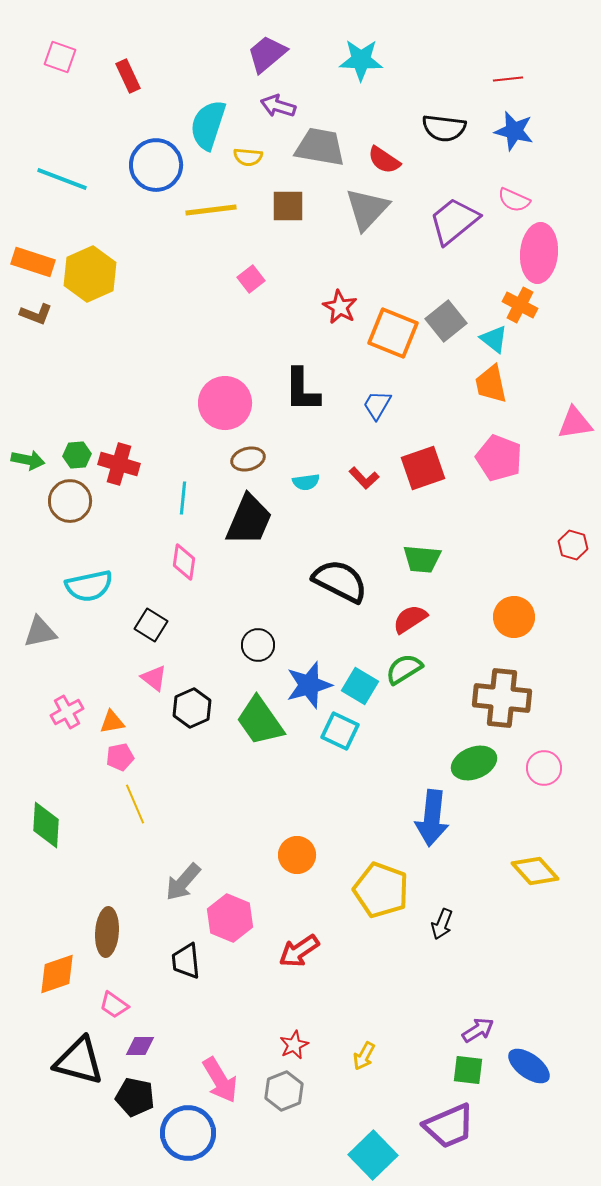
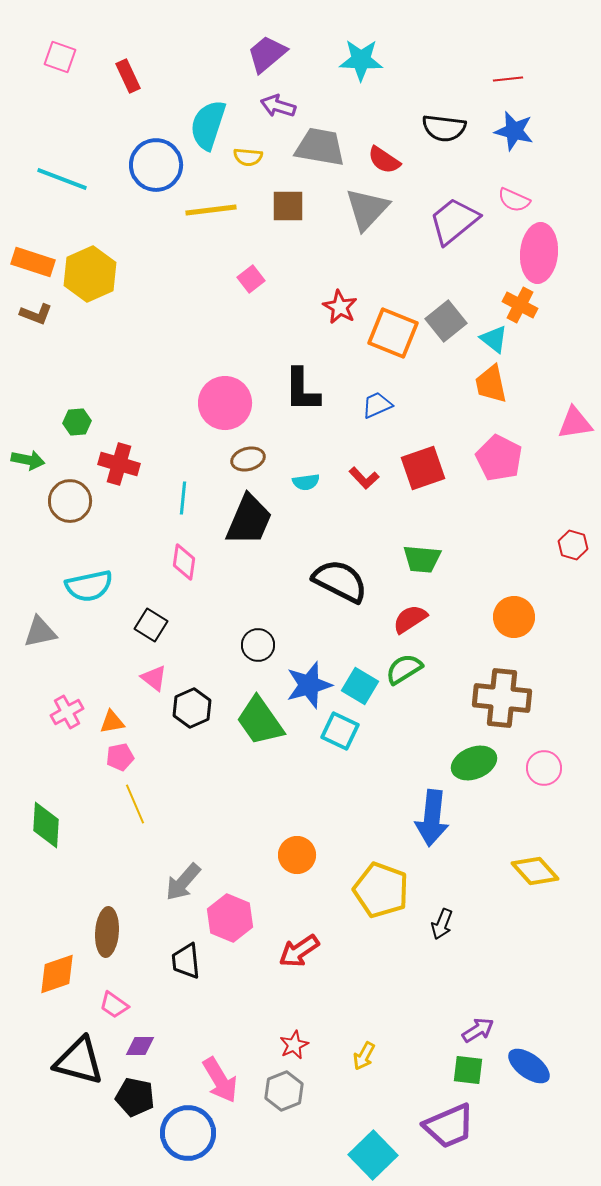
blue trapezoid at (377, 405): rotated 36 degrees clockwise
green hexagon at (77, 455): moved 33 px up
pink pentagon at (499, 458): rotated 6 degrees clockwise
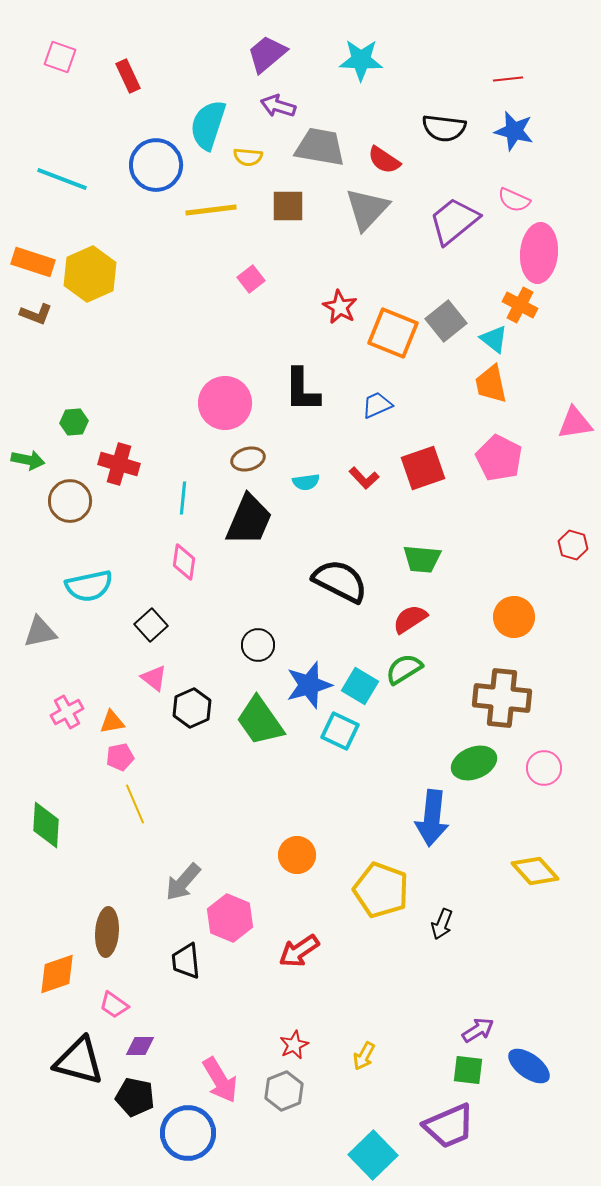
green hexagon at (77, 422): moved 3 px left
black square at (151, 625): rotated 16 degrees clockwise
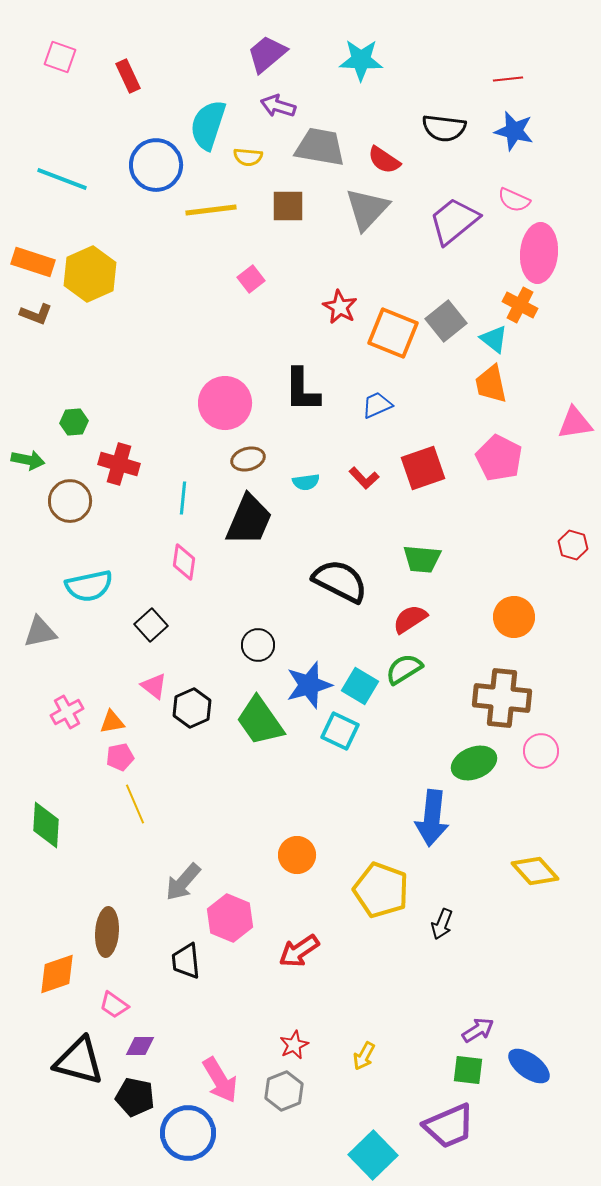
pink triangle at (154, 678): moved 8 px down
pink circle at (544, 768): moved 3 px left, 17 px up
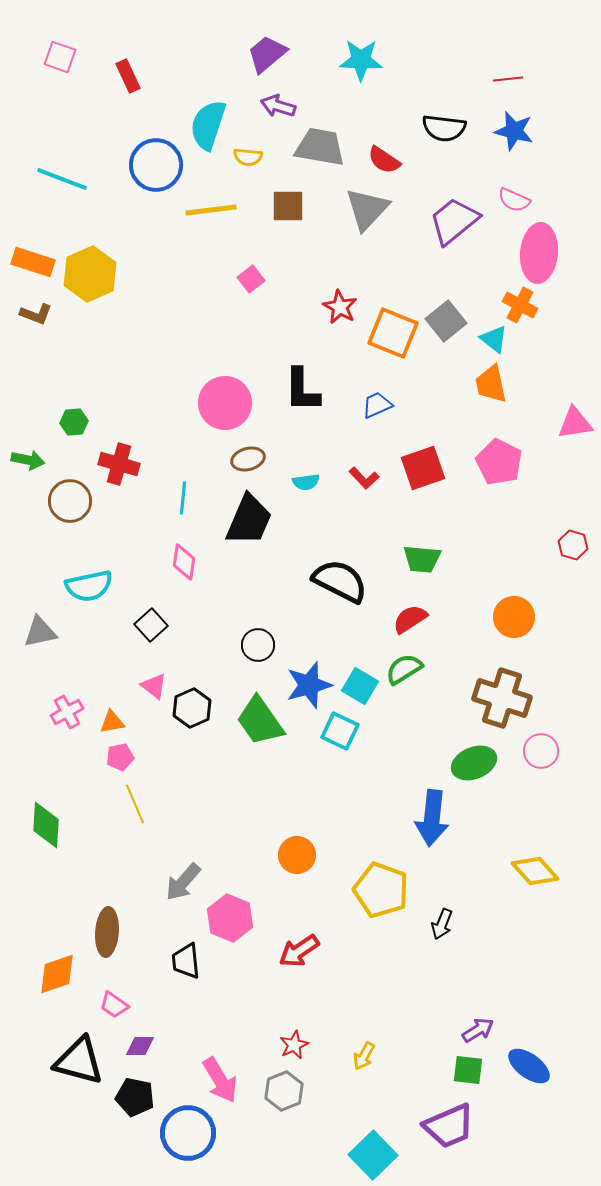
pink pentagon at (499, 458): moved 4 px down
brown cross at (502, 698): rotated 12 degrees clockwise
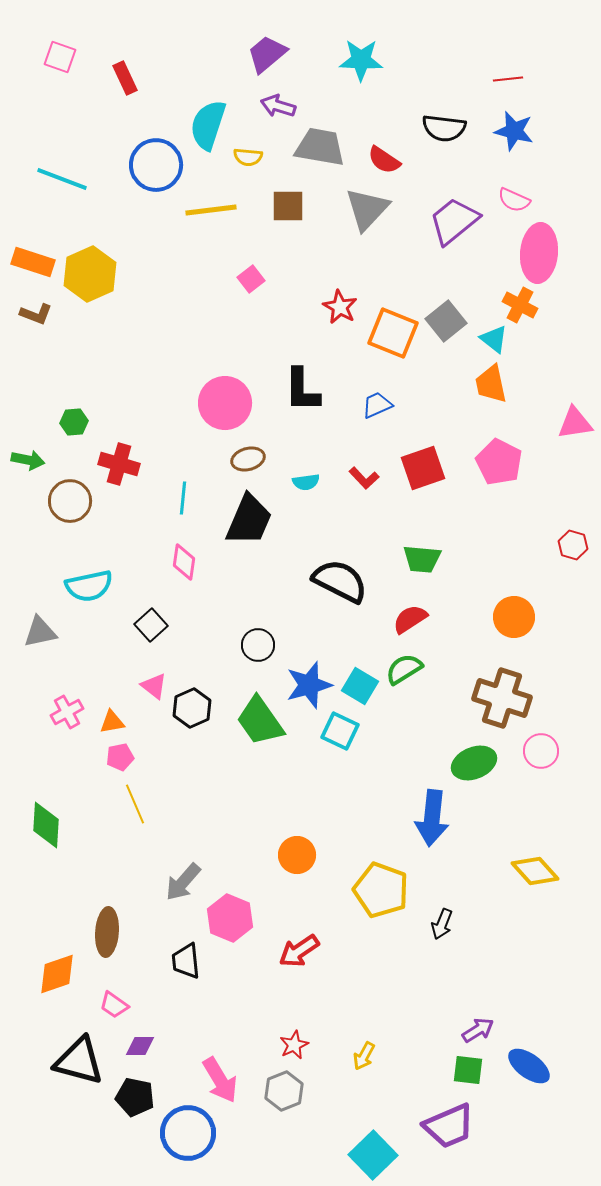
red rectangle at (128, 76): moved 3 px left, 2 px down
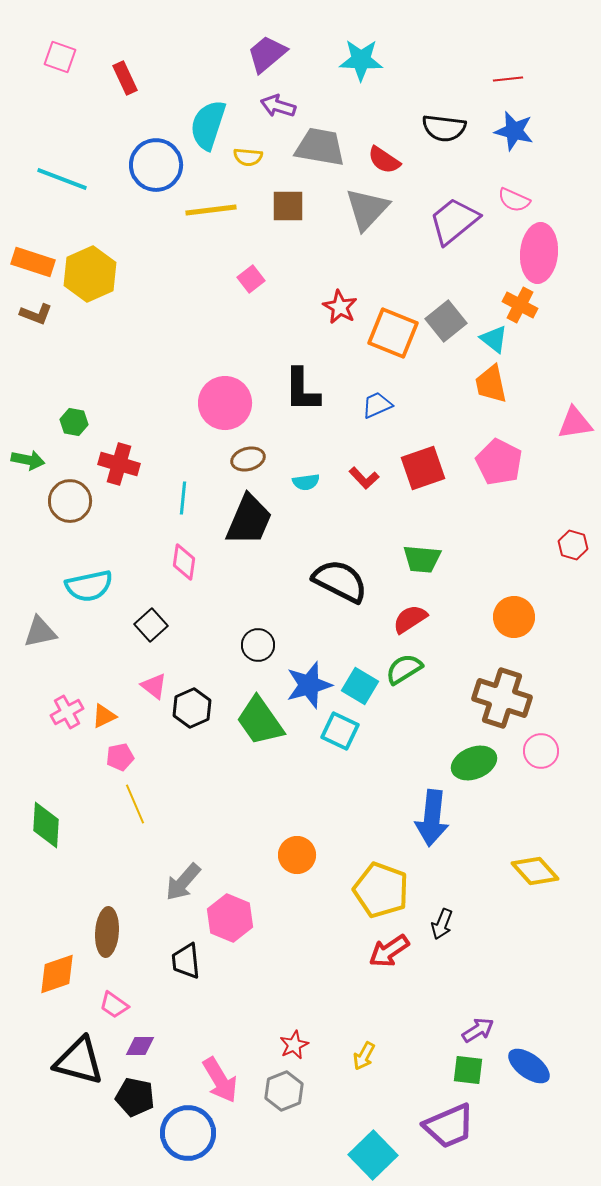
green hexagon at (74, 422): rotated 16 degrees clockwise
orange triangle at (112, 722): moved 8 px left, 6 px up; rotated 16 degrees counterclockwise
red arrow at (299, 951): moved 90 px right
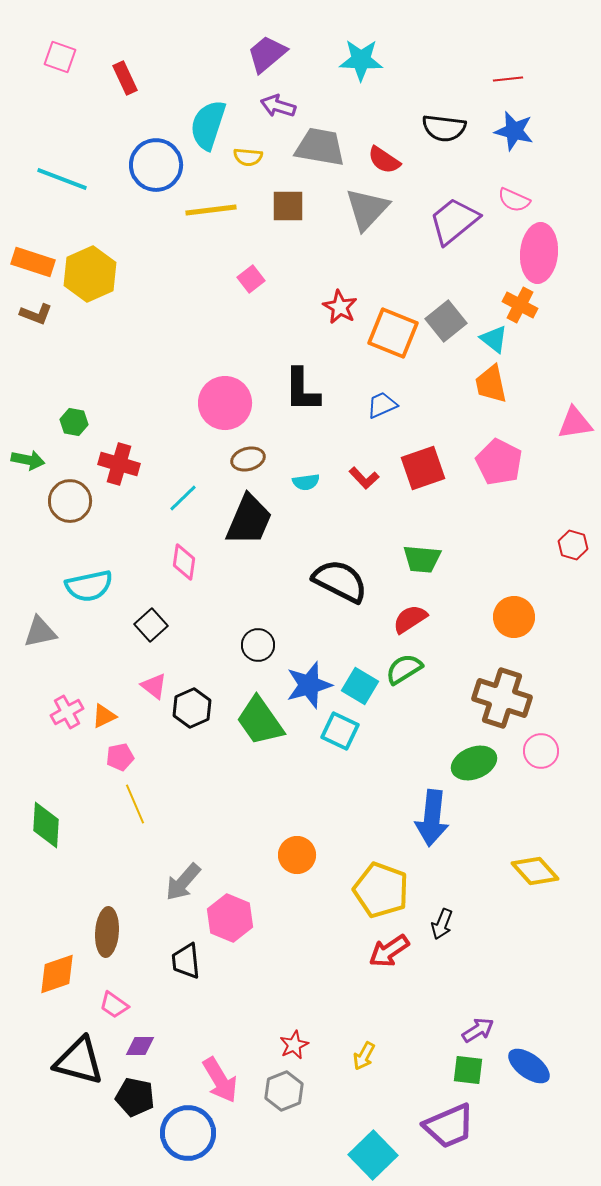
blue trapezoid at (377, 405): moved 5 px right
cyan line at (183, 498): rotated 40 degrees clockwise
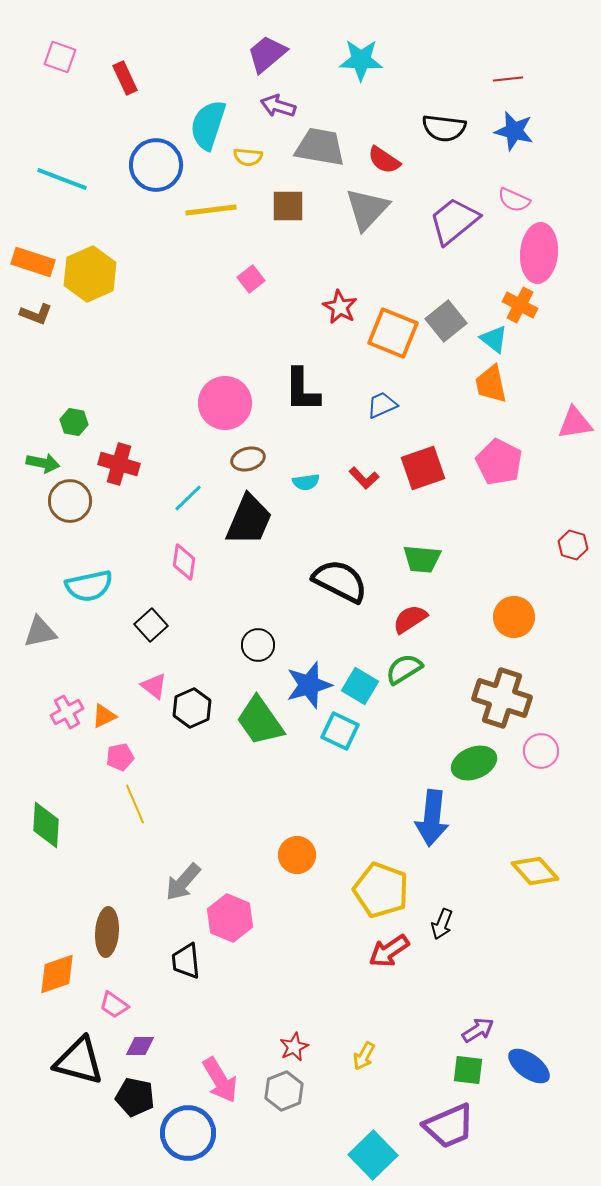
green arrow at (28, 460): moved 15 px right, 3 px down
cyan line at (183, 498): moved 5 px right
red star at (294, 1045): moved 2 px down
